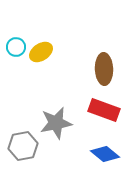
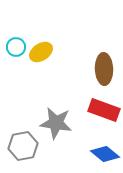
gray star: rotated 20 degrees clockwise
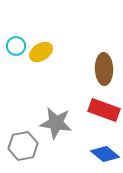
cyan circle: moved 1 px up
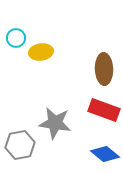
cyan circle: moved 8 px up
yellow ellipse: rotated 25 degrees clockwise
gray star: moved 1 px left
gray hexagon: moved 3 px left, 1 px up
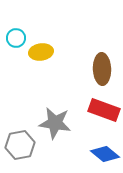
brown ellipse: moved 2 px left
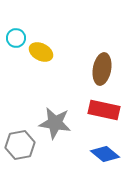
yellow ellipse: rotated 35 degrees clockwise
brown ellipse: rotated 12 degrees clockwise
red rectangle: rotated 8 degrees counterclockwise
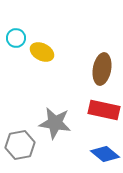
yellow ellipse: moved 1 px right
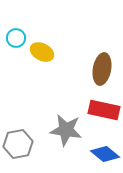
gray star: moved 11 px right, 7 px down
gray hexagon: moved 2 px left, 1 px up
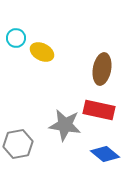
red rectangle: moved 5 px left
gray star: moved 1 px left, 5 px up
